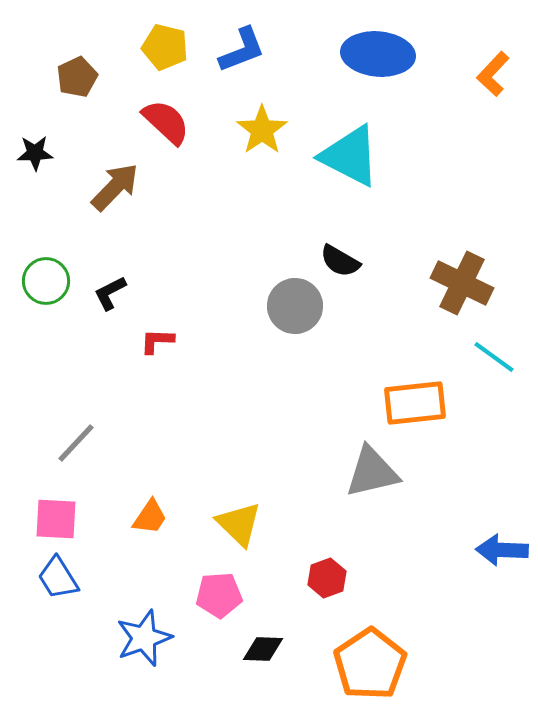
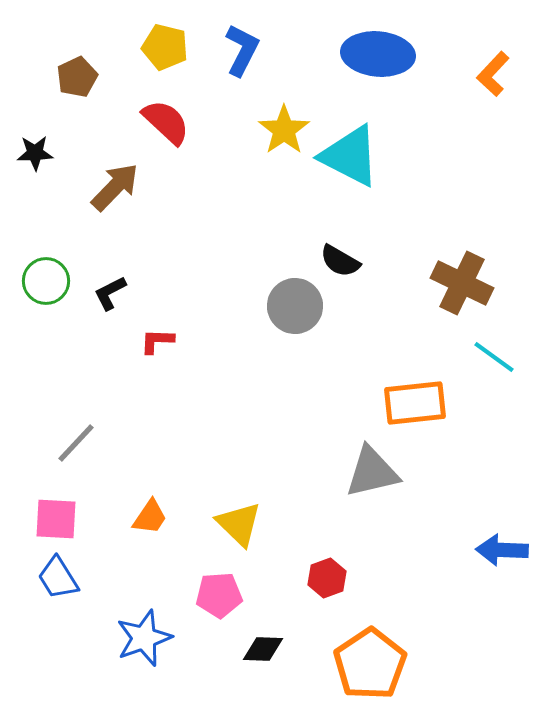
blue L-shape: rotated 42 degrees counterclockwise
yellow star: moved 22 px right
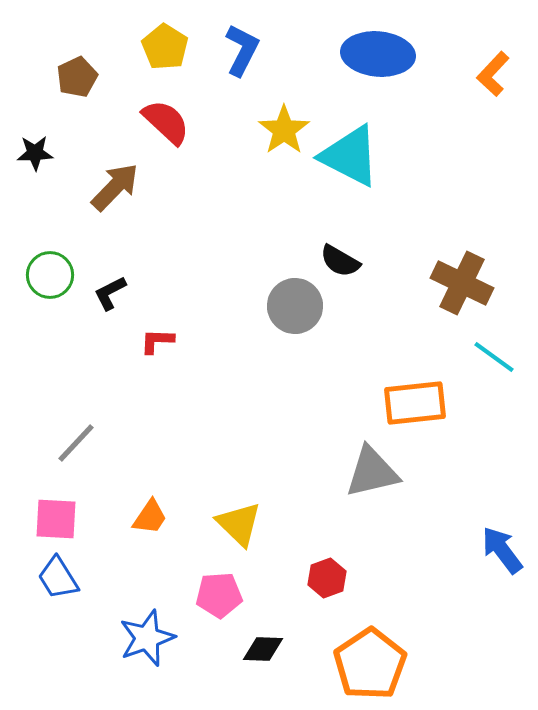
yellow pentagon: rotated 18 degrees clockwise
green circle: moved 4 px right, 6 px up
blue arrow: rotated 51 degrees clockwise
blue star: moved 3 px right
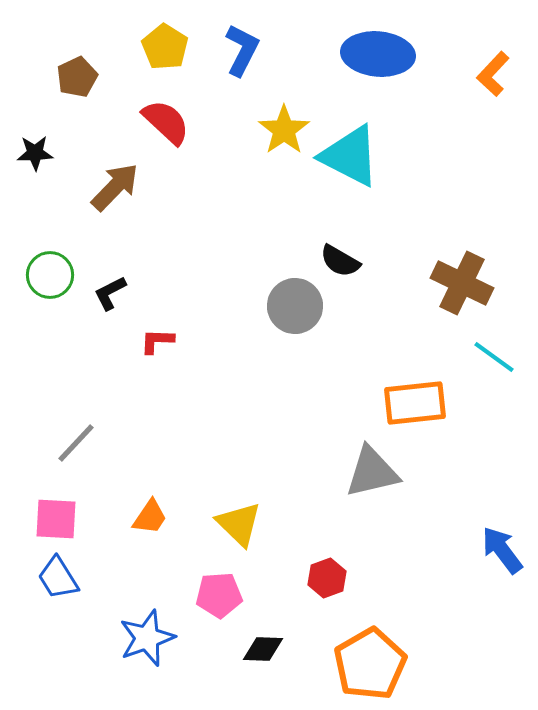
orange pentagon: rotated 4 degrees clockwise
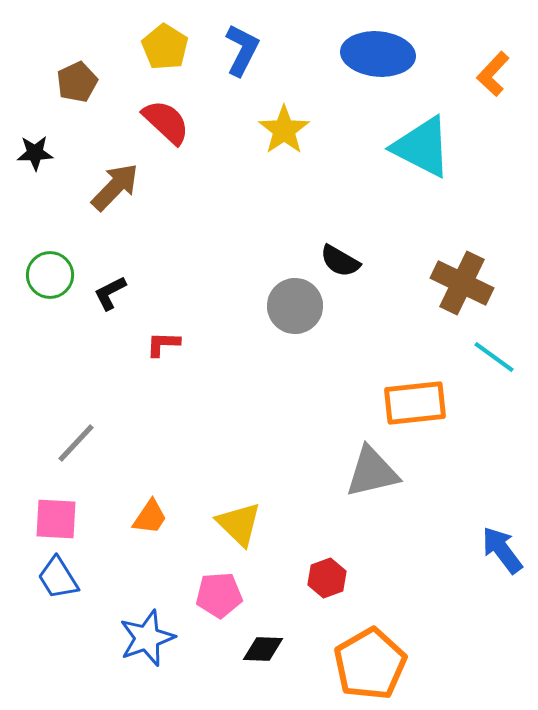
brown pentagon: moved 5 px down
cyan triangle: moved 72 px right, 9 px up
red L-shape: moved 6 px right, 3 px down
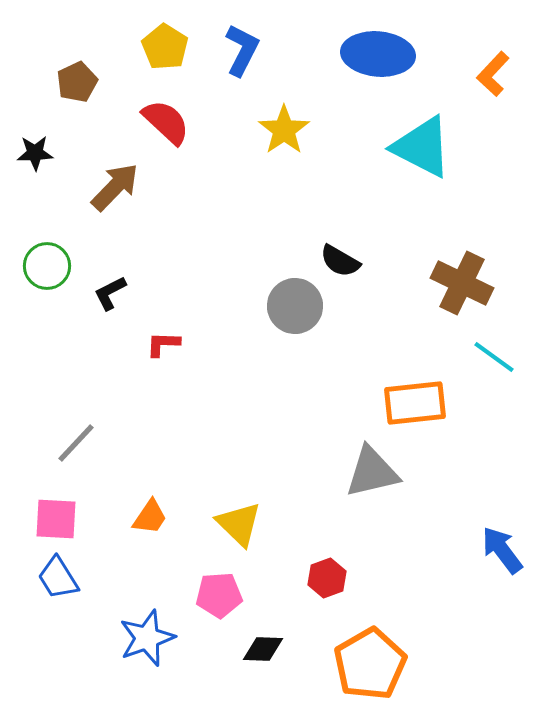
green circle: moved 3 px left, 9 px up
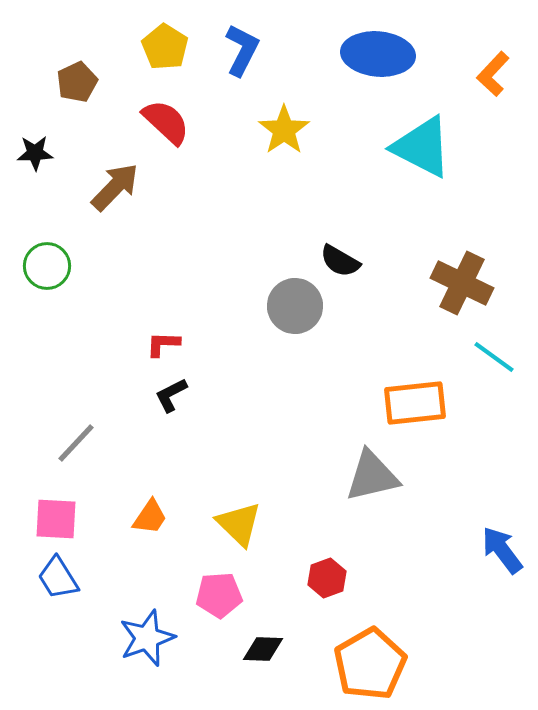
black L-shape: moved 61 px right, 102 px down
gray triangle: moved 4 px down
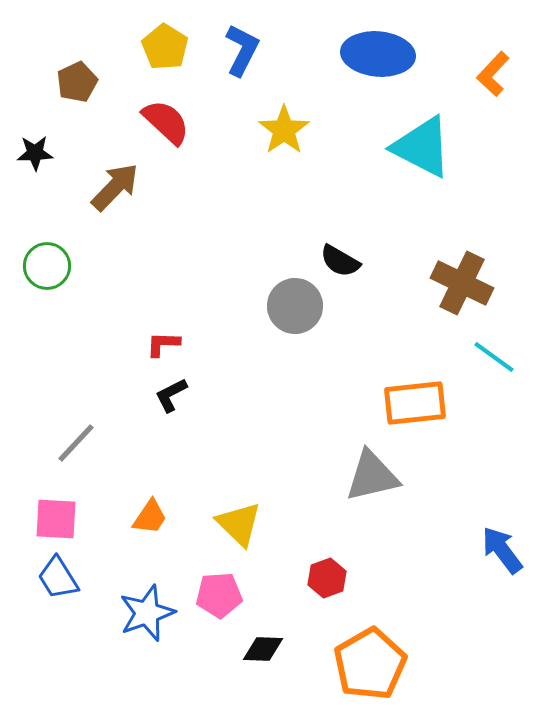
blue star: moved 25 px up
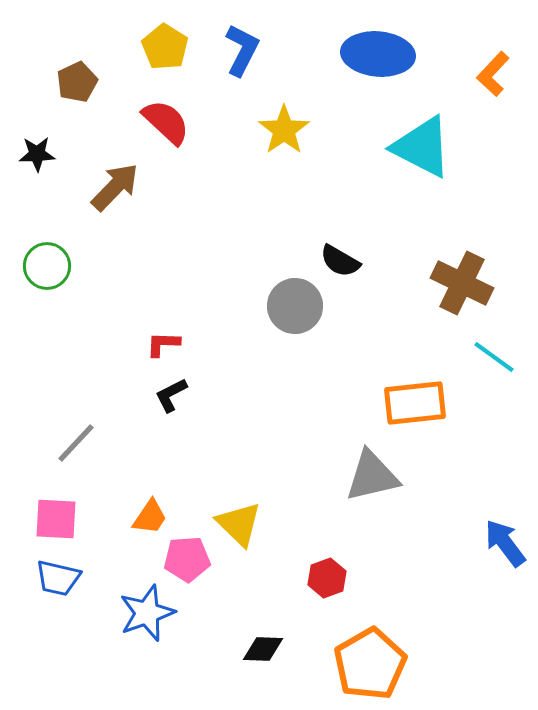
black star: moved 2 px right, 1 px down
blue arrow: moved 3 px right, 7 px up
blue trapezoid: rotated 45 degrees counterclockwise
pink pentagon: moved 32 px left, 36 px up
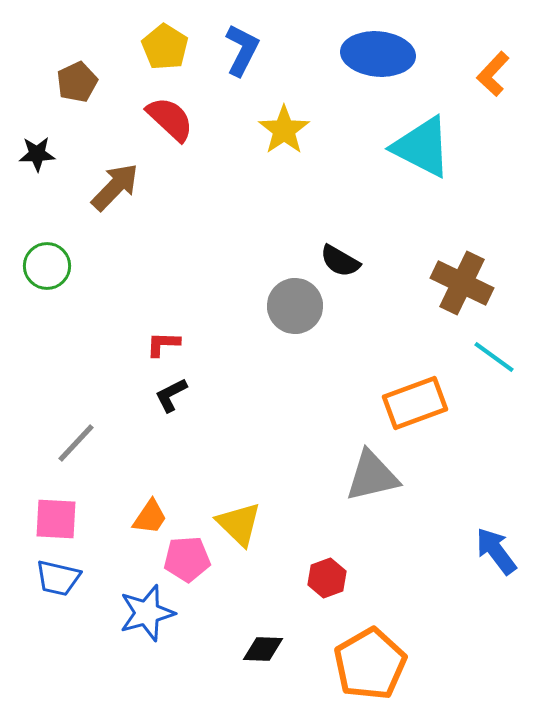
red semicircle: moved 4 px right, 3 px up
orange rectangle: rotated 14 degrees counterclockwise
blue arrow: moved 9 px left, 8 px down
blue star: rotated 4 degrees clockwise
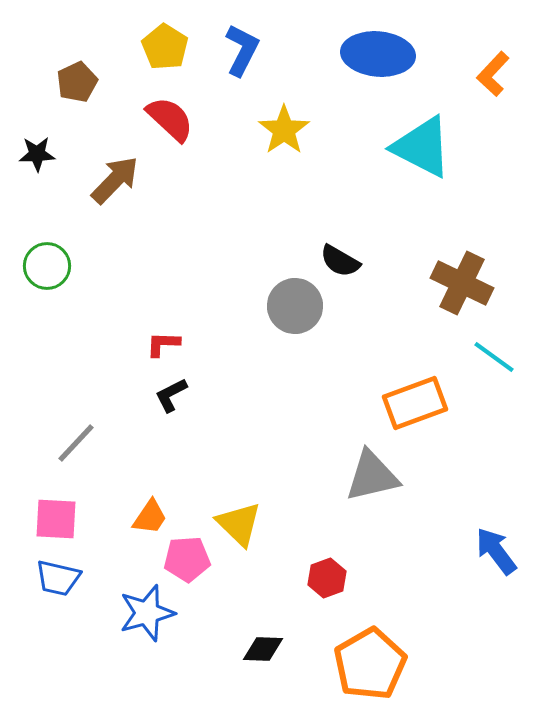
brown arrow: moved 7 px up
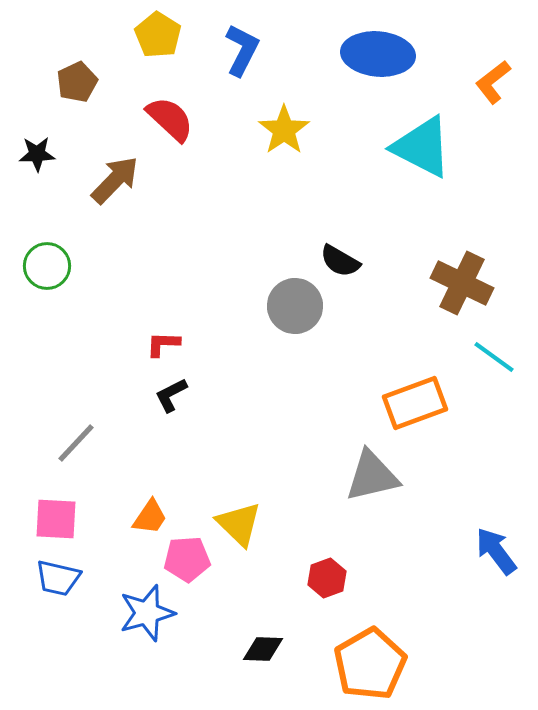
yellow pentagon: moved 7 px left, 12 px up
orange L-shape: moved 8 px down; rotated 9 degrees clockwise
